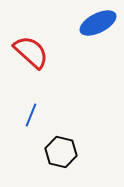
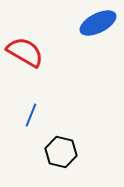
red semicircle: moved 6 px left; rotated 12 degrees counterclockwise
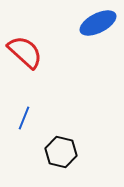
red semicircle: rotated 12 degrees clockwise
blue line: moved 7 px left, 3 px down
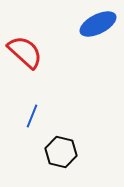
blue ellipse: moved 1 px down
blue line: moved 8 px right, 2 px up
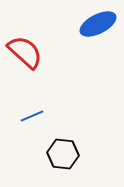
blue line: rotated 45 degrees clockwise
black hexagon: moved 2 px right, 2 px down; rotated 8 degrees counterclockwise
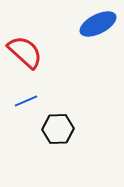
blue line: moved 6 px left, 15 px up
black hexagon: moved 5 px left, 25 px up; rotated 8 degrees counterclockwise
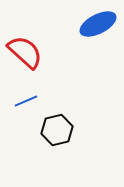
black hexagon: moved 1 px left, 1 px down; rotated 12 degrees counterclockwise
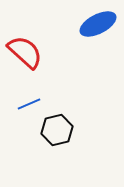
blue line: moved 3 px right, 3 px down
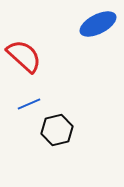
red semicircle: moved 1 px left, 4 px down
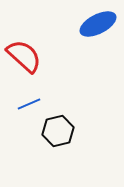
black hexagon: moved 1 px right, 1 px down
